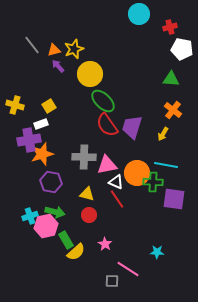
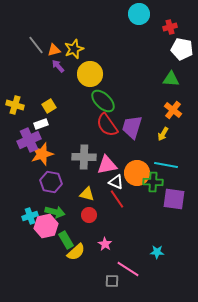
gray line: moved 4 px right
purple cross: rotated 15 degrees counterclockwise
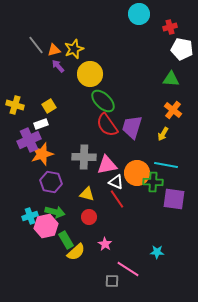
red circle: moved 2 px down
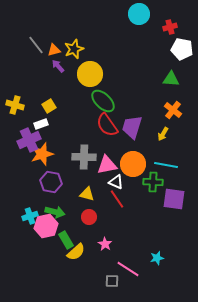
orange circle: moved 4 px left, 9 px up
cyan star: moved 6 px down; rotated 16 degrees counterclockwise
